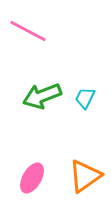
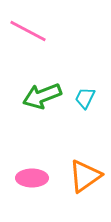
pink ellipse: rotated 60 degrees clockwise
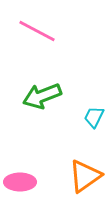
pink line: moved 9 px right
cyan trapezoid: moved 9 px right, 19 px down
pink ellipse: moved 12 px left, 4 px down
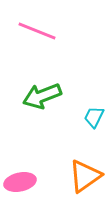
pink line: rotated 6 degrees counterclockwise
pink ellipse: rotated 12 degrees counterclockwise
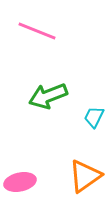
green arrow: moved 6 px right
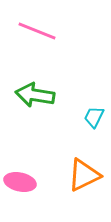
green arrow: moved 13 px left, 1 px up; rotated 30 degrees clockwise
orange triangle: moved 1 px left, 1 px up; rotated 9 degrees clockwise
pink ellipse: rotated 24 degrees clockwise
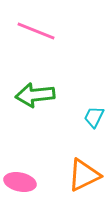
pink line: moved 1 px left
green arrow: rotated 15 degrees counterclockwise
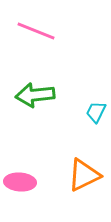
cyan trapezoid: moved 2 px right, 5 px up
pink ellipse: rotated 8 degrees counterclockwise
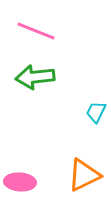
green arrow: moved 18 px up
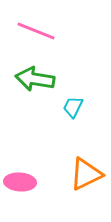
green arrow: moved 2 px down; rotated 15 degrees clockwise
cyan trapezoid: moved 23 px left, 5 px up
orange triangle: moved 2 px right, 1 px up
